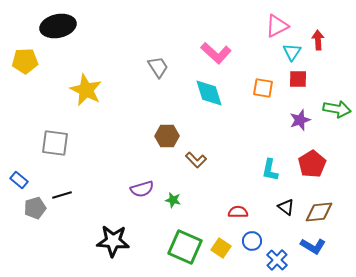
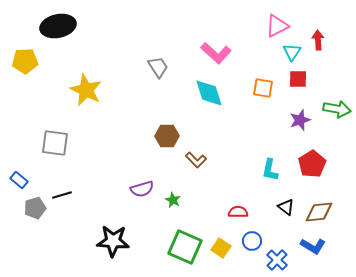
green star: rotated 14 degrees clockwise
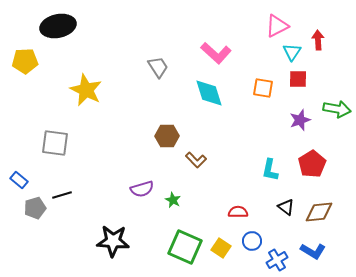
blue L-shape: moved 5 px down
blue cross: rotated 15 degrees clockwise
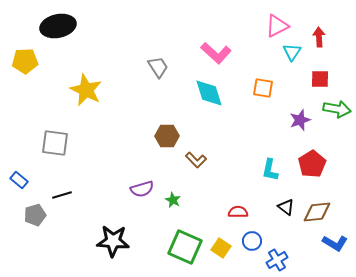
red arrow: moved 1 px right, 3 px up
red square: moved 22 px right
gray pentagon: moved 7 px down
brown diamond: moved 2 px left
blue L-shape: moved 22 px right, 8 px up
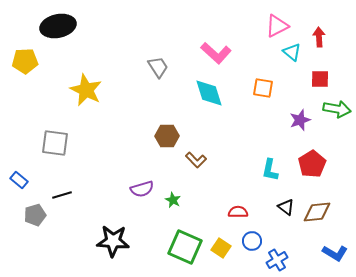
cyan triangle: rotated 24 degrees counterclockwise
blue L-shape: moved 10 px down
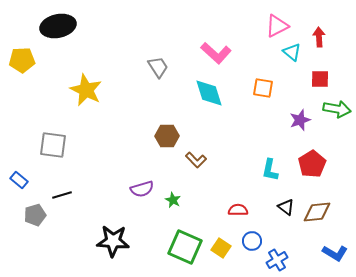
yellow pentagon: moved 3 px left, 1 px up
gray square: moved 2 px left, 2 px down
red semicircle: moved 2 px up
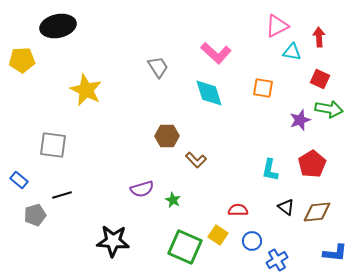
cyan triangle: rotated 30 degrees counterclockwise
red square: rotated 24 degrees clockwise
green arrow: moved 8 px left
yellow square: moved 3 px left, 13 px up
blue L-shape: rotated 25 degrees counterclockwise
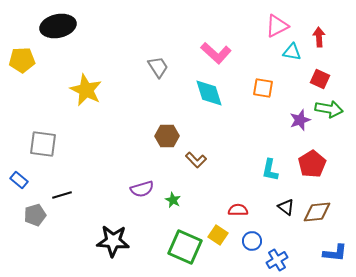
gray square: moved 10 px left, 1 px up
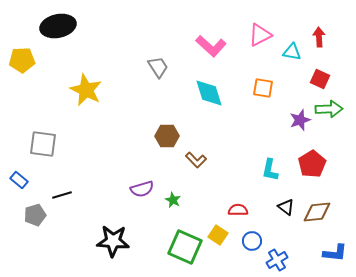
pink triangle: moved 17 px left, 9 px down
pink L-shape: moved 5 px left, 7 px up
green arrow: rotated 12 degrees counterclockwise
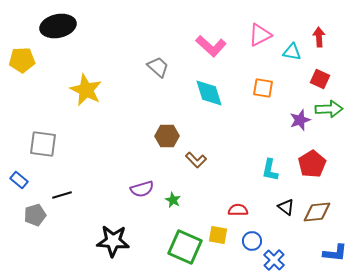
gray trapezoid: rotated 15 degrees counterclockwise
yellow square: rotated 24 degrees counterclockwise
blue cross: moved 3 px left; rotated 15 degrees counterclockwise
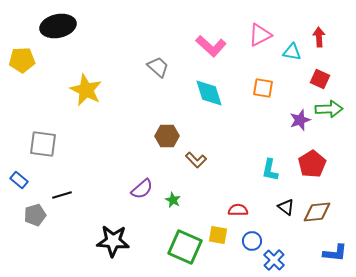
purple semicircle: rotated 25 degrees counterclockwise
